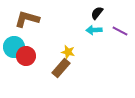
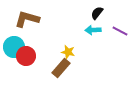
cyan arrow: moved 1 px left
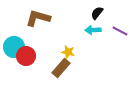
brown L-shape: moved 11 px right, 1 px up
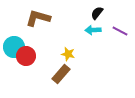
yellow star: moved 2 px down
brown rectangle: moved 6 px down
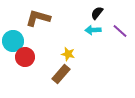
purple line: rotated 14 degrees clockwise
cyan circle: moved 1 px left, 6 px up
red circle: moved 1 px left, 1 px down
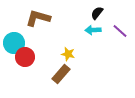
cyan circle: moved 1 px right, 2 px down
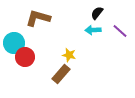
yellow star: moved 1 px right, 1 px down
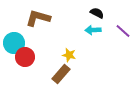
black semicircle: rotated 80 degrees clockwise
purple line: moved 3 px right
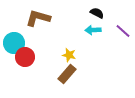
brown rectangle: moved 6 px right
